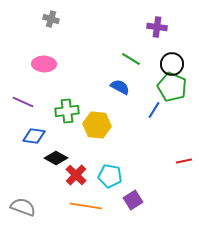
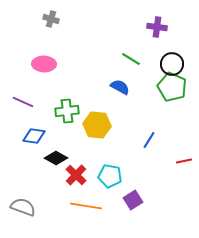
blue line: moved 5 px left, 30 px down
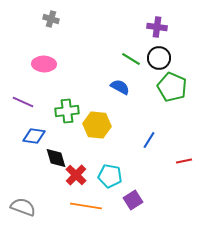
black circle: moved 13 px left, 6 px up
black diamond: rotated 45 degrees clockwise
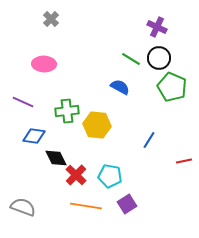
gray cross: rotated 28 degrees clockwise
purple cross: rotated 18 degrees clockwise
black diamond: rotated 10 degrees counterclockwise
purple square: moved 6 px left, 4 px down
